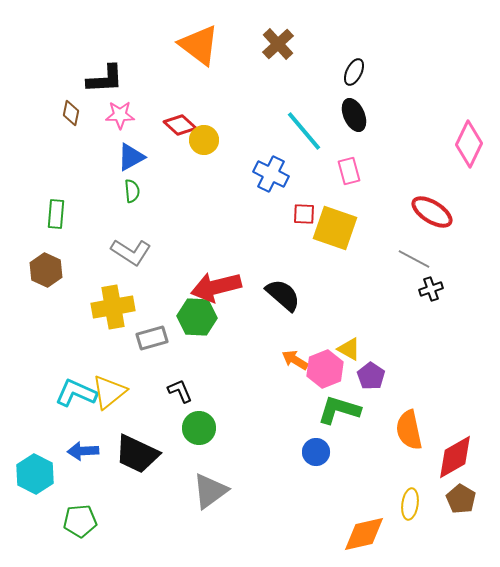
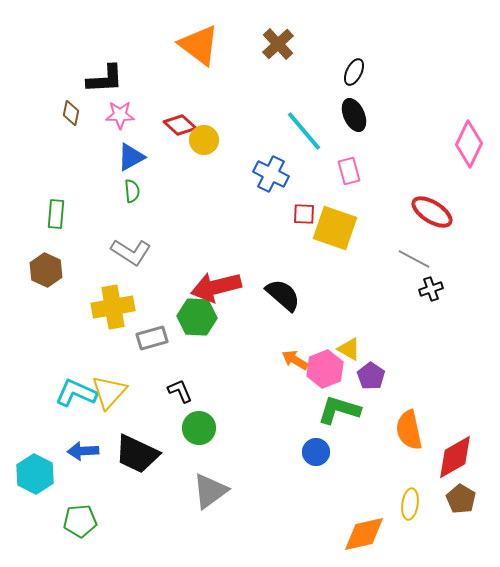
yellow triangle at (109, 392): rotated 9 degrees counterclockwise
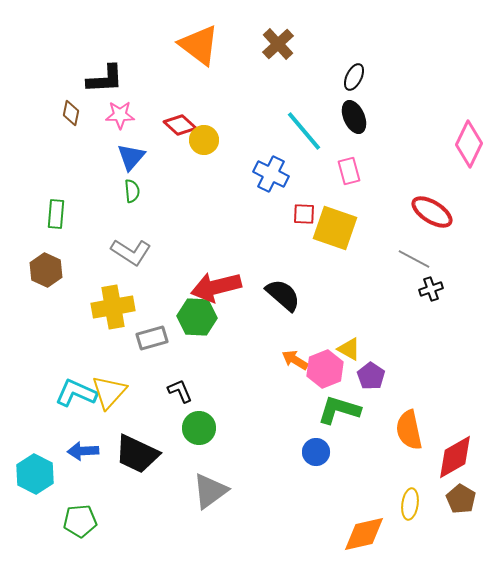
black ellipse at (354, 72): moved 5 px down
black ellipse at (354, 115): moved 2 px down
blue triangle at (131, 157): rotated 20 degrees counterclockwise
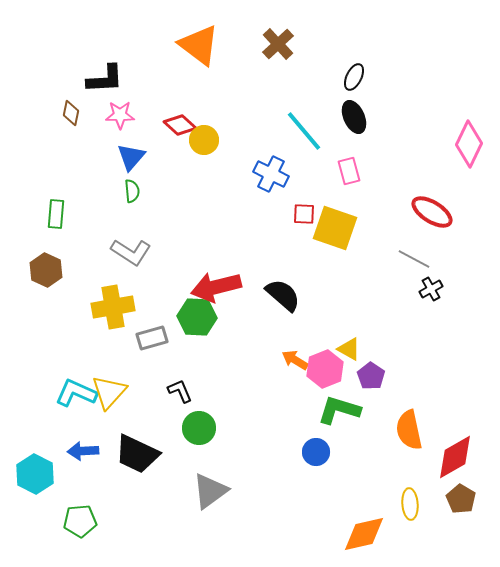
black cross at (431, 289): rotated 10 degrees counterclockwise
yellow ellipse at (410, 504): rotated 12 degrees counterclockwise
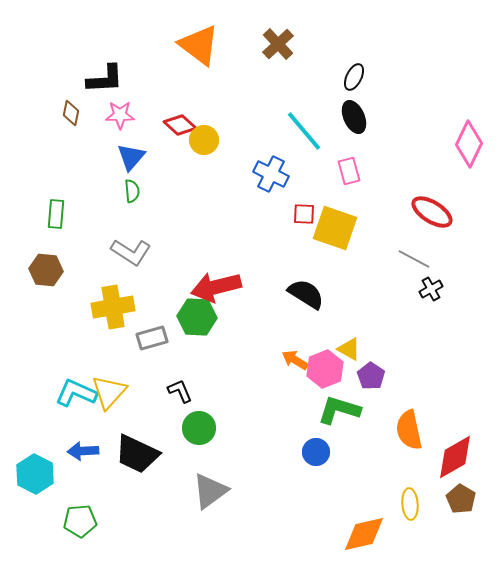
brown hexagon at (46, 270): rotated 20 degrees counterclockwise
black semicircle at (283, 295): moved 23 px right, 1 px up; rotated 9 degrees counterclockwise
